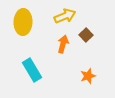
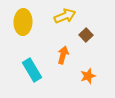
orange arrow: moved 11 px down
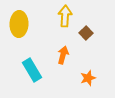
yellow arrow: rotated 65 degrees counterclockwise
yellow ellipse: moved 4 px left, 2 px down
brown square: moved 2 px up
orange star: moved 2 px down
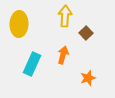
cyan rectangle: moved 6 px up; rotated 55 degrees clockwise
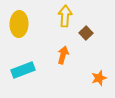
cyan rectangle: moved 9 px left, 6 px down; rotated 45 degrees clockwise
orange star: moved 11 px right
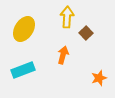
yellow arrow: moved 2 px right, 1 px down
yellow ellipse: moved 5 px right, 5 px down; rotated 30 degrees clockwise
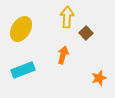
yellow ellipse: moved 3 px left
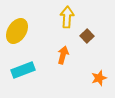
yellow ellipse: moved 4 px left, 2 px down
brown square: moved 1 px right, 3 px down
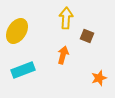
yellow arrow: moved 1 px left, 1 px down
brown square: rotated 24 degrees counterclockwise
